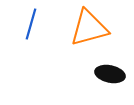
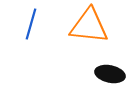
orange triangle: moved 2 px up; rotated 21 degrees clockwise
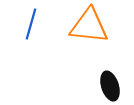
black ellipse: moved 12 px down; rotated 60 degrees clockwise
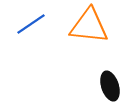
blue line: rotated 40 degrees clockwise
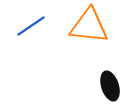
blue line: moved 2 px down
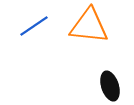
blue line: moved 3 px right
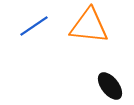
black ellipse: rotated 20 degrees counterclockwise
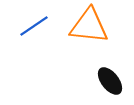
black ellipse: moved 5 px up
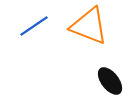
orange triangle: rotated 15 degrees clockwise
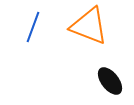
blue line: moved 1 px left, 1 px down; rotated 36 degrees counterclockwise
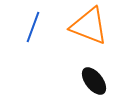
black ellipse: moved 16 px left
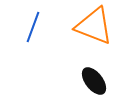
orange triangle: moved 5 px right
